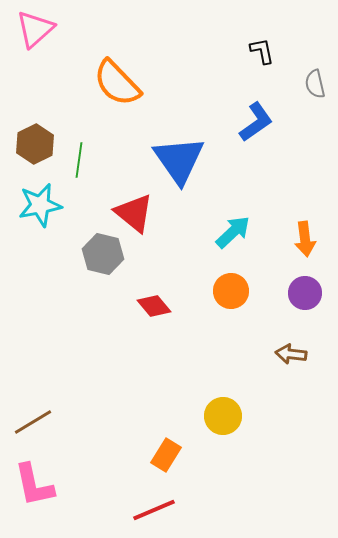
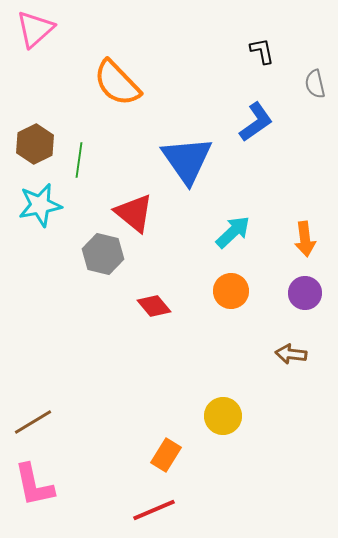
blue triangle: moved 8 px right
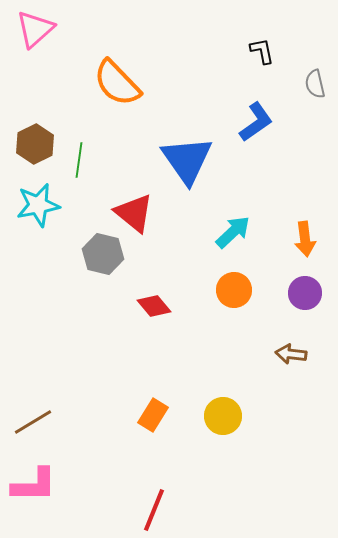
cyan star: moved 2 px left
orange circle: moved 3 px right, 1 px up
orange rectangle: moved 13 px left, 40 px up
pink L-shape: rotated 78 degrees counterclockwise
red line: rotated 45 degrees counterclockwise
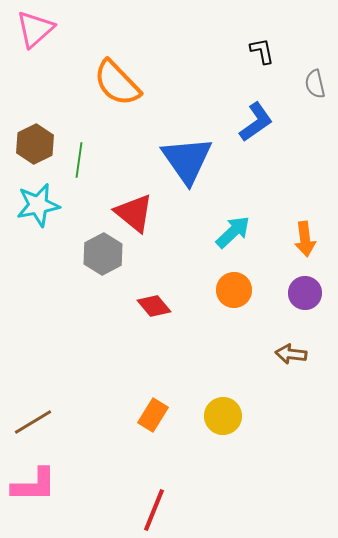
gray hexagon: rotated 18 degrees clockwise
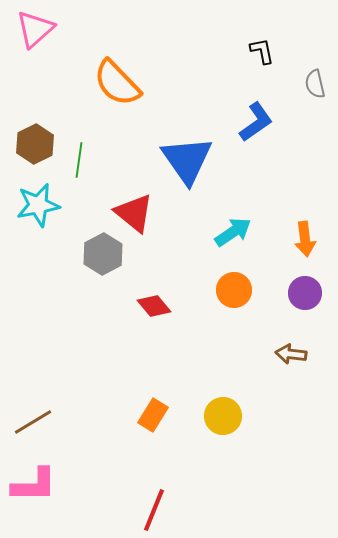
cyan arrow: rotated 9 degrees clockwise
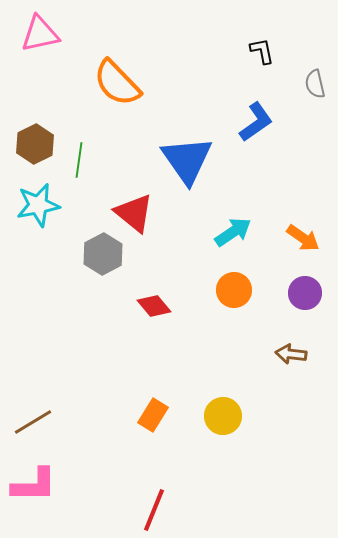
pink triangle: moved 5 px right, 5 px down; rotated 30 degrees clockwise
orange arrow: moved 2 px left, 1 px up; rotated 48 degrees counterclockwise
